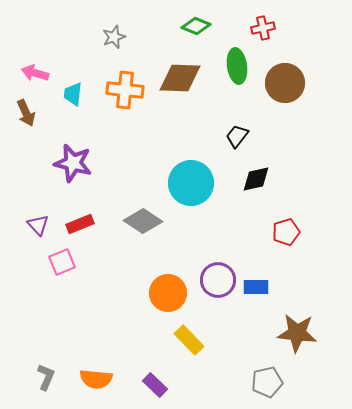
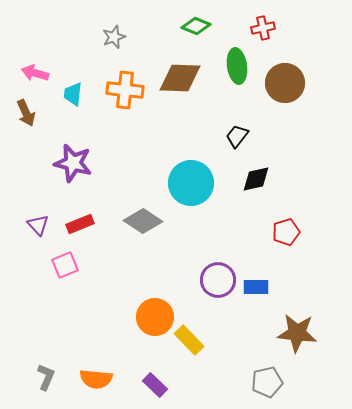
pink square: moved 3 px right, 3 px down
orange circle: moved 13 px left, 24 px down
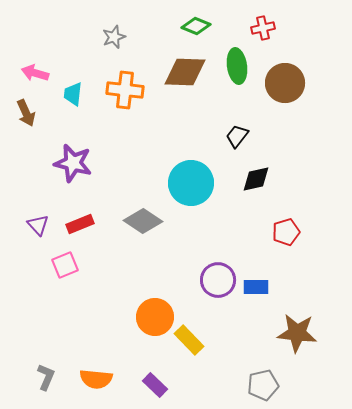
brown diamond: moved 5 px right, 6 px up
gray pentagon: moved 4 px left, 3 px down
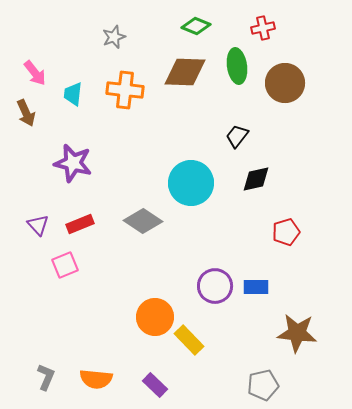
pink arrow: rotated 144 degrees counterclockwise
purple circle: moved 3 px left, 6 px down
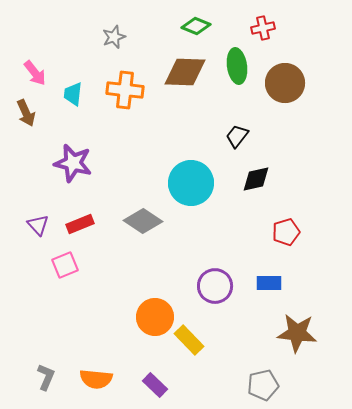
blue rectangle: moved 13 px right, 4 px up
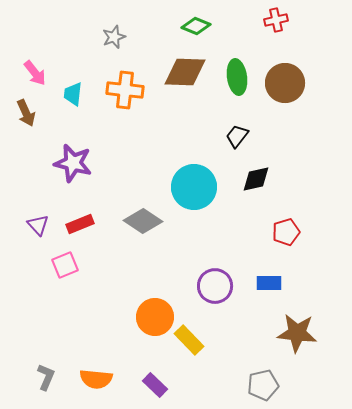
red cross: moved 13 px right, 8 px up
green ellipse: moved 11 px down
cyan circle: moved 3 px right, 4 px down
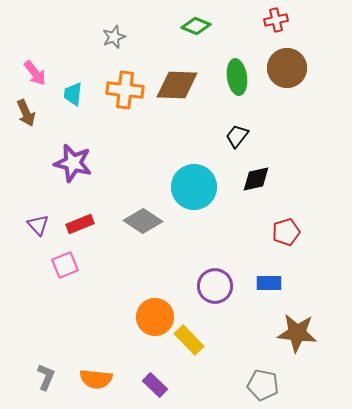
brown diamond: moved 8 px left, 13 px down
brown circle: moved 2 px right, 15 px up
gray pentagon: rotated 24 degrees clockwise
